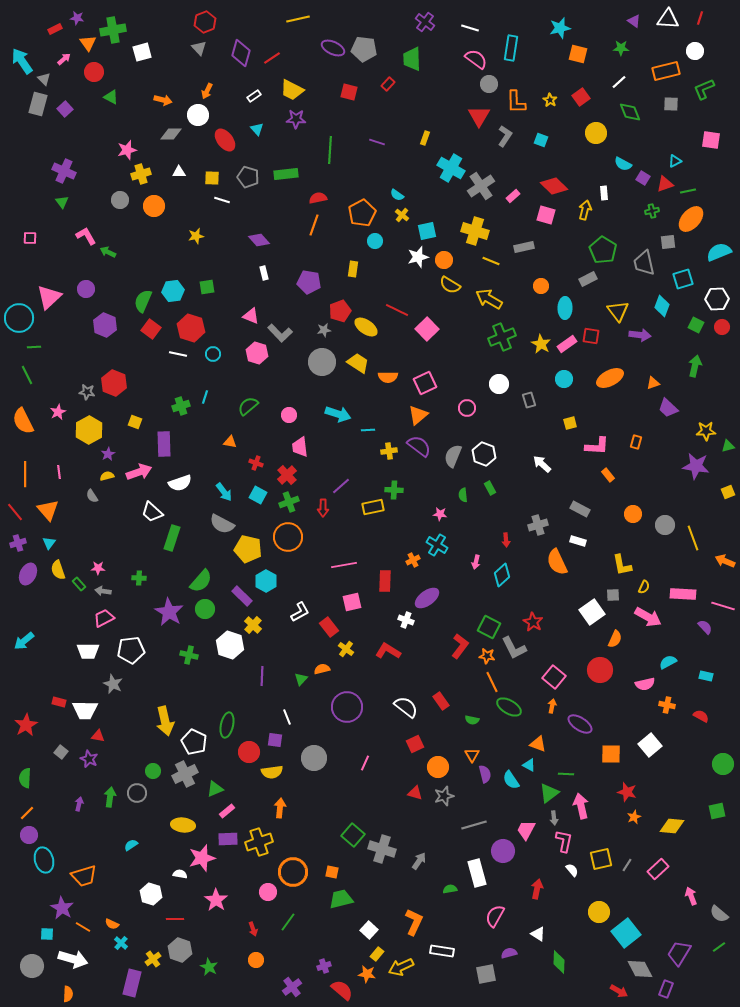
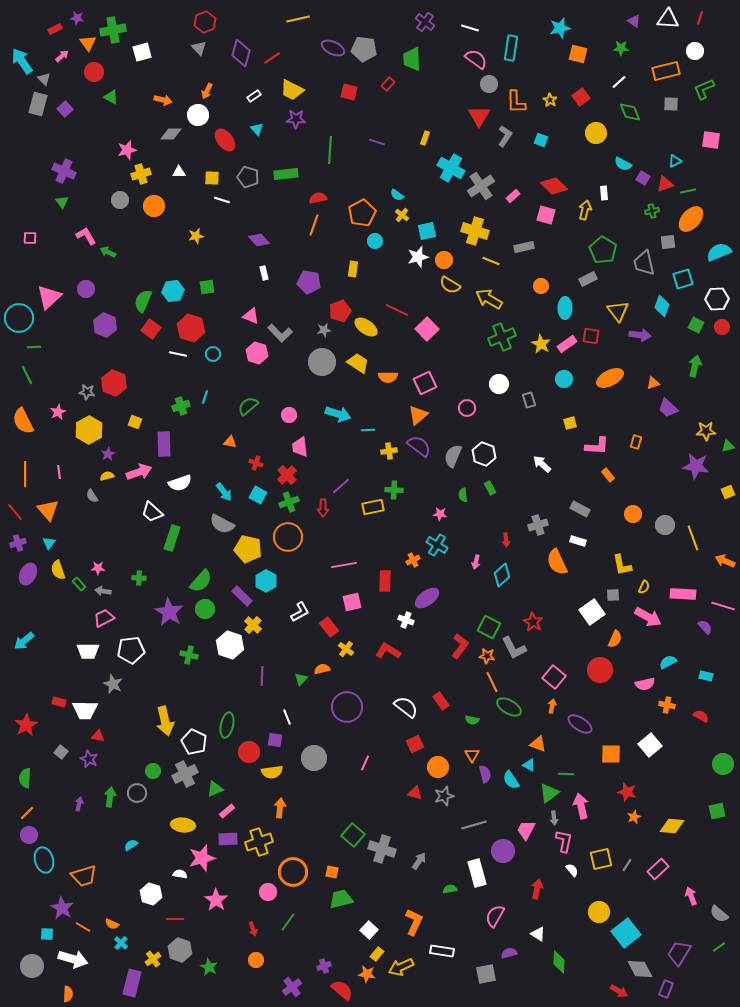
pink arrow at (64, 59): moved 2 px left, 3 px up
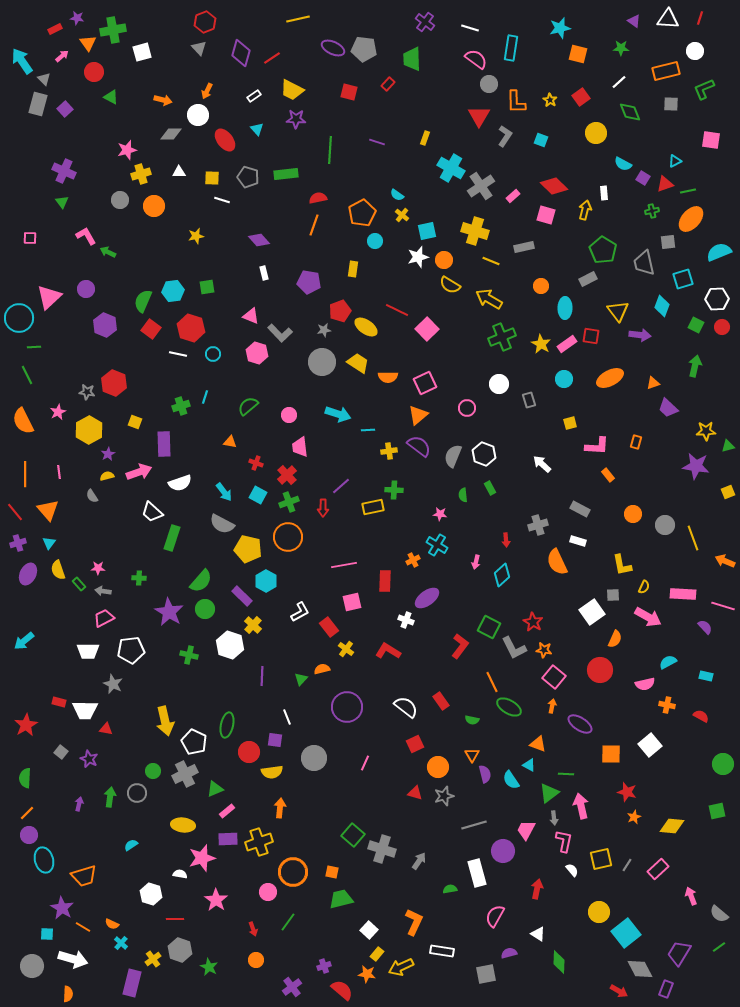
orange star at (487, 656): moved 57 px right, 6 px up
red triangle at (98, 736): moved 8 px right, 7 px up
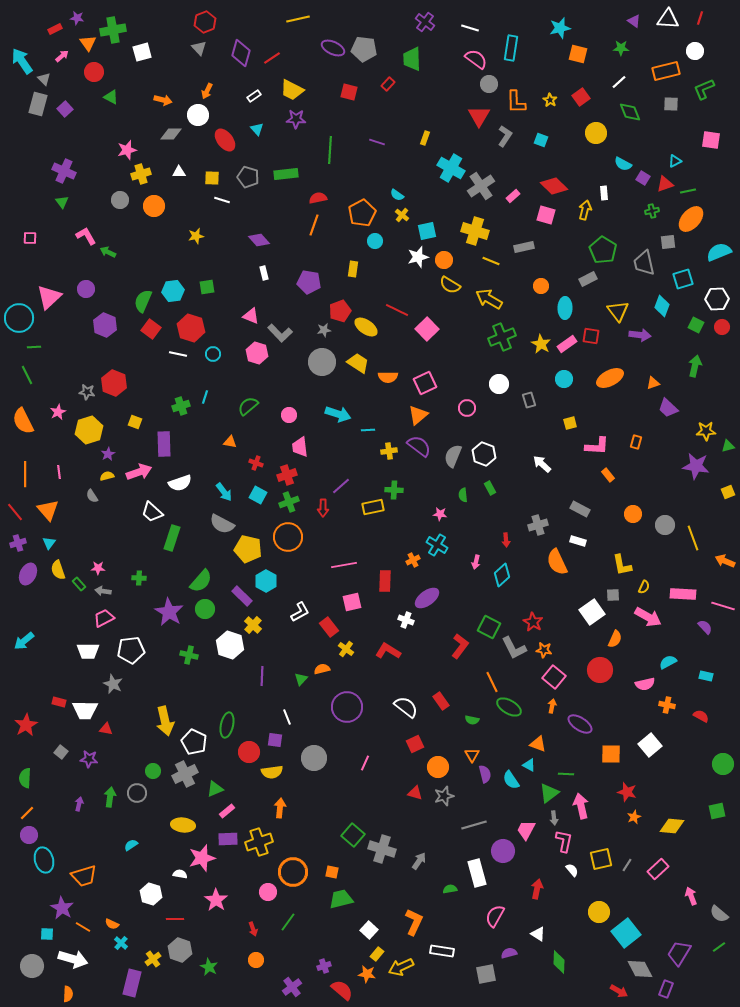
yellow hexagon at (89, 430): rotated 12 degrees clockwise
red cross at (287, 475): rotated 24 degrees clockwise
purple star at (89, 759): rotated 18 degrees counterclockwise
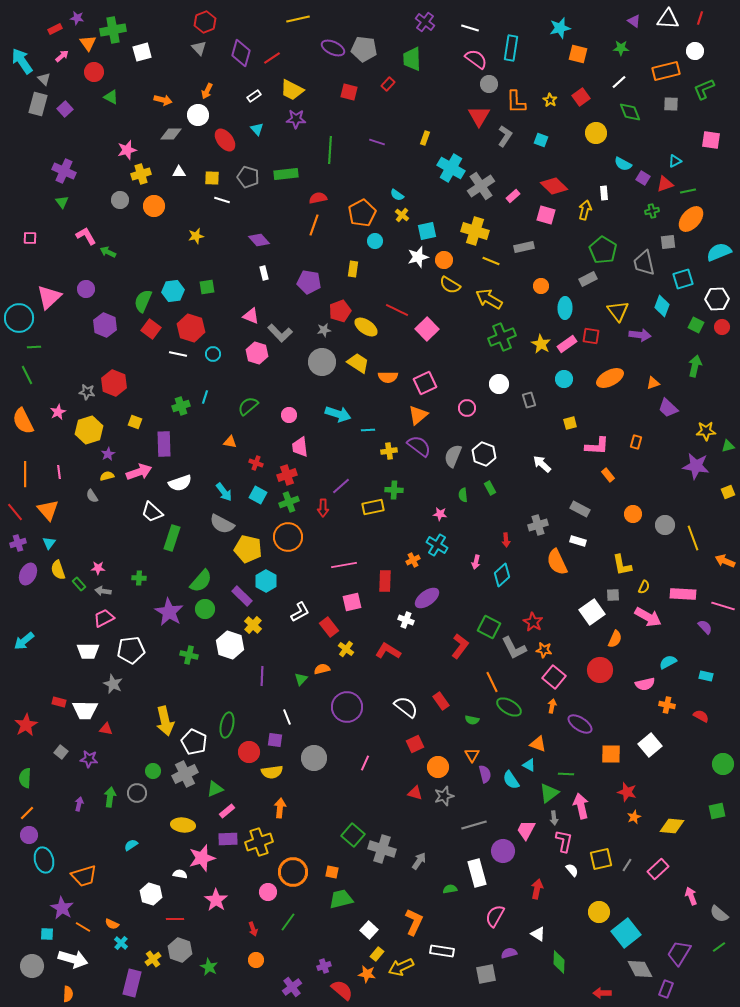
red arrow at (619, 991): moved 17 px left, 2 px down; rotated 150 degrees clockwise
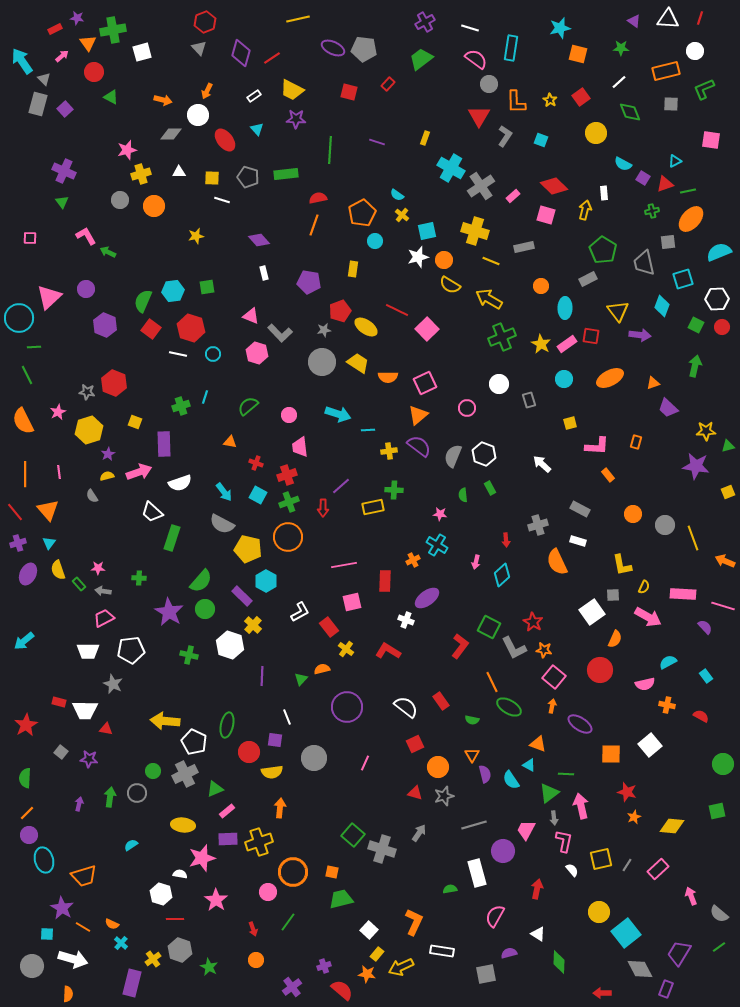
purple cross at (425, 22): rotated 24 degrees clockwise
green trapezoid at (412, 59): moved 9 px right; rotated 55 degrees clockwise
cyan rectangle at (706, 676): rotated 40 degrees clockwise
yellow arrow at (165, 721): rotated 108 degrees clockwise
gray arrow at (419, 861): moved 28 px up
white hexagon at (151, 894): moved 10 px right
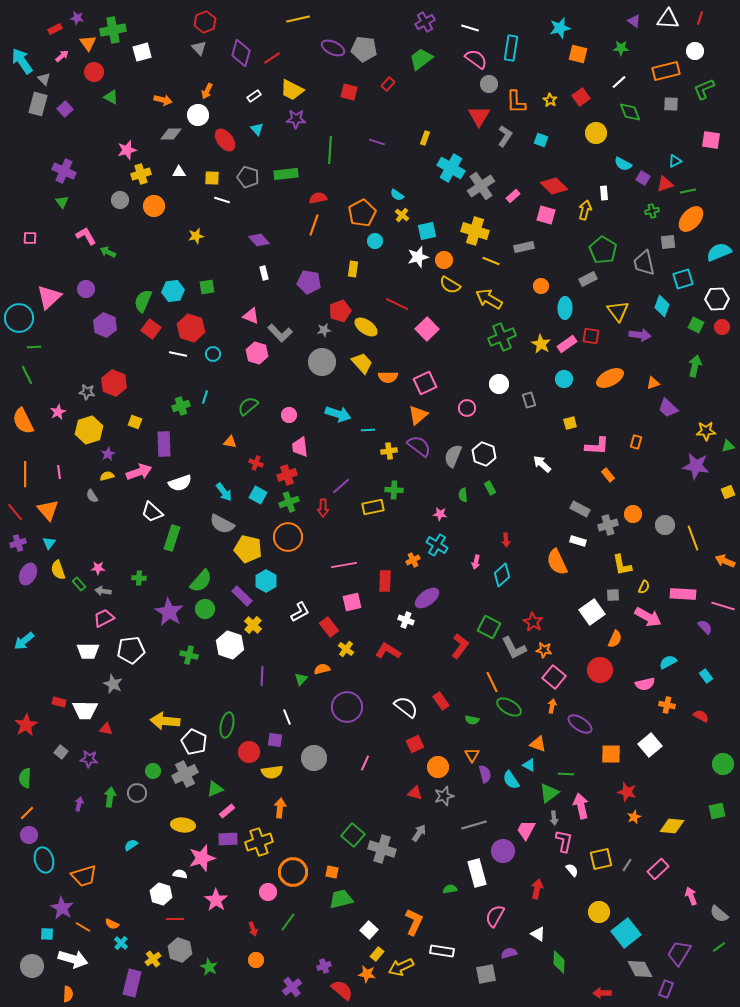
red line at (397, 310): moved 6 px up
yellow trapezoid at (358, 363): moved 4 px right; rotated 15 degrees clockwise
gray cross at (538, 525): moved 70 px right
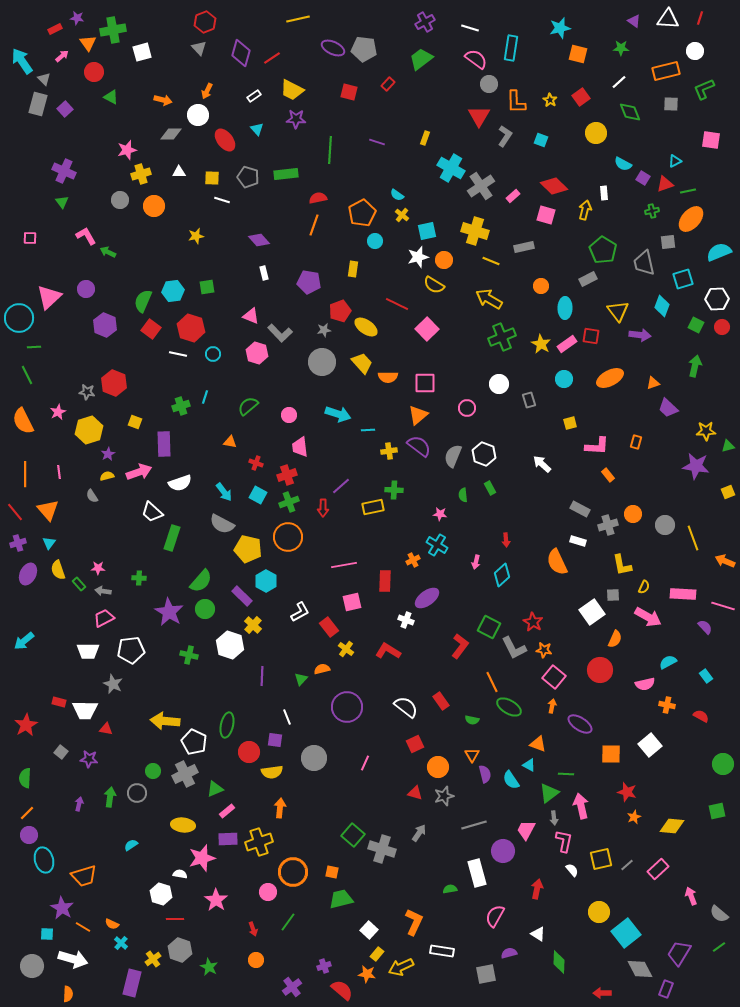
yellow semicircle at (450, 285): moved 16 px left
pink square at (425, 383): rotated 25 degrees clockwise
gray line at (627, 865): rotated 16 degrees clockwise
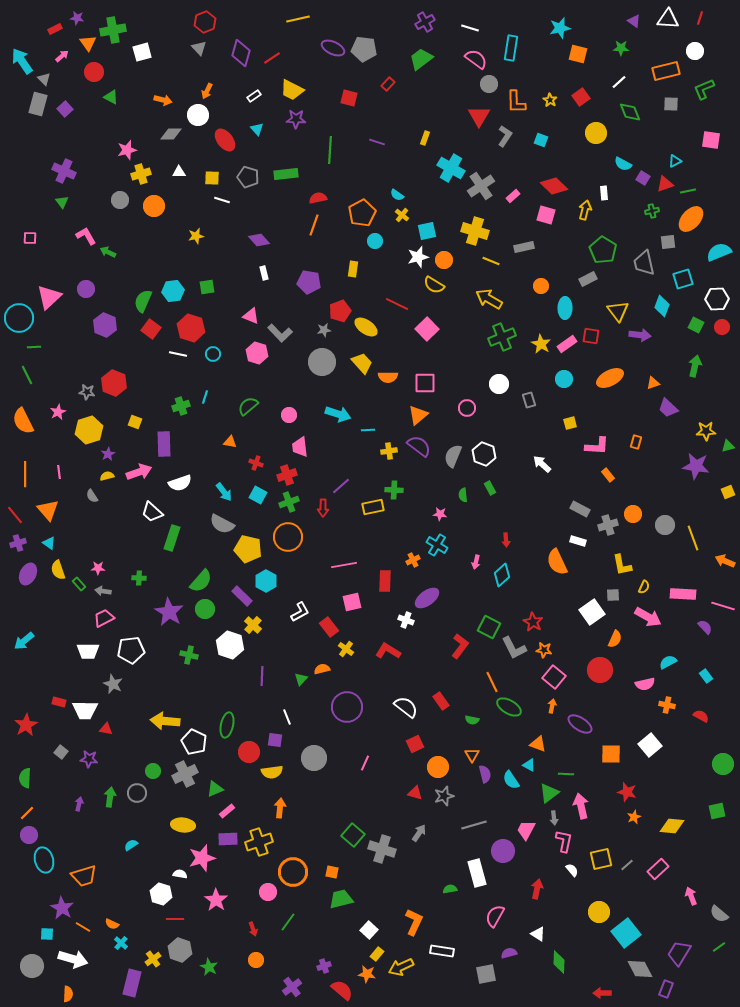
red square at (349, 92): moved 6 px down
red line at (15, 512): moved 3 px down
cyan triangle at (49, 543): rotated 32 degrees counterclockwise
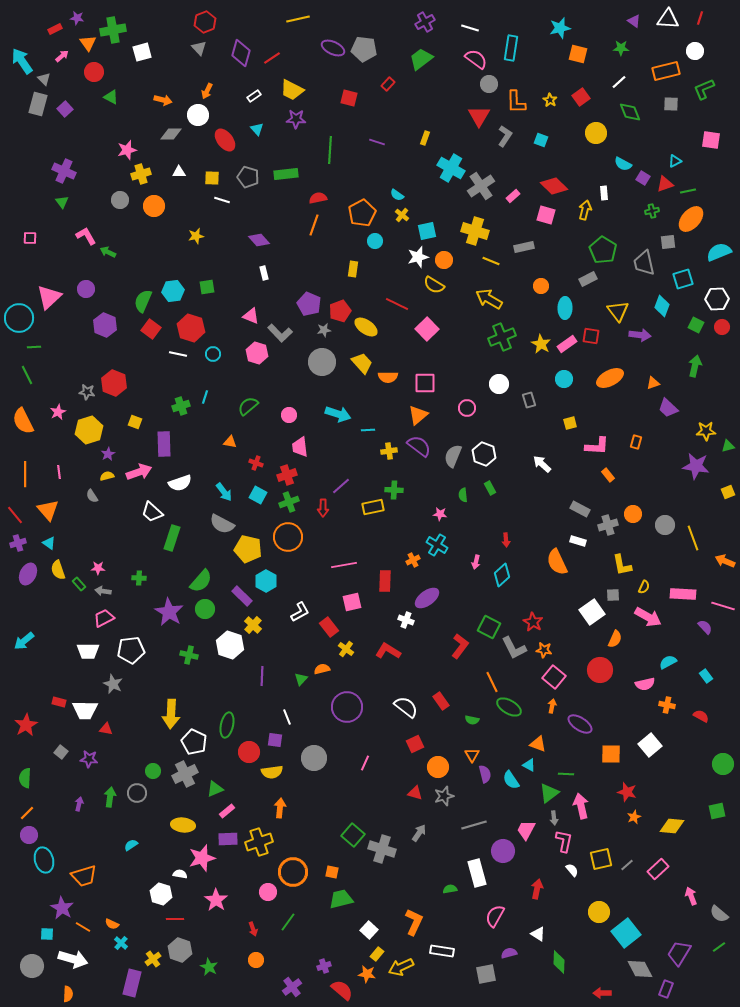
purple pentagon at (309, 282): moved 22 px down; rotated 15 degrees clockwise
yellow arrow at (165, 721): moved 6 px right, 7 px up; rotated 92 degrees counterclockwise
